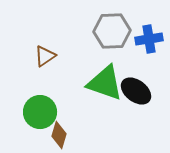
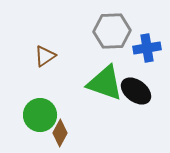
blue cross: moved 2 px left, 9 px down
green circle: moved 3 px down
brown diamond: moved 1 px right, 2 px up; rotated 12 degrees clockwise
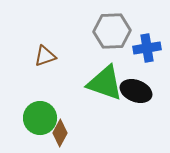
brown triangle: rotated 15 degrees clockwise
black ellipse: rotated 16 degrees counterclockwise
green circle: moved 3 px down
